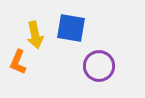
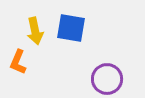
yellow arrow: moved 4 px up
purple circle: moved 8 px right, 13 px down
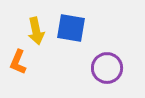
yellow arrow: moved 1 px right
purple circle: moved 11 px up
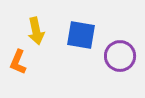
blue square: moved 10 px right, 7 px down
purple circle: moved 13 px right, 12 px up
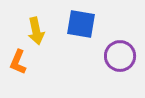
blue square: moved 11 px up
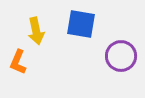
purple circle: moved 1 px right
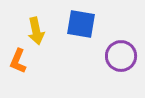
orange L-shape: moved 1 px up
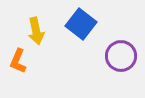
blue square: rotated 28 degrees clockwise
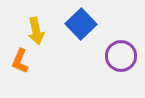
blue square: rotated 8 degrees clockwise
orange L-shape: moved 2 px right
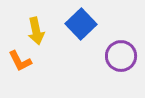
orange L-shape: rotated 50 degrees counterclockwise
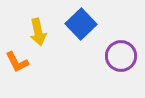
yellow arrow: moved 2 px right, 1 px down
orange L-shape: moved 3 px left, 1 px down
